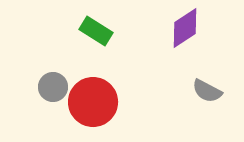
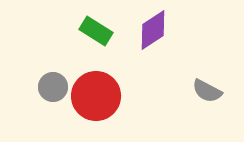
purple diamond: moved 32 px left, 2 px down
red circle: moved 3 px right, 6 px up
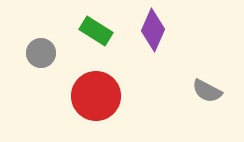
purple diamond: rotated 33 degrees counterclockwise
gray circle: moved 12 px left, 34 px up
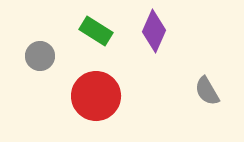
purple diamond: moved 1 px right, 1 px down
gray circle: moved 1 px left, 3 px down
gray semicircle: rotated 32 degrees clockwise
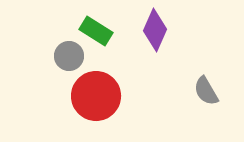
purple diamond: moved 1 px right, 1 px up
gray circle: moved 29 px right
gray semicircle: moved 1 px left
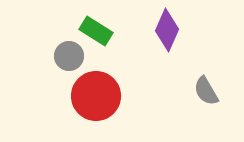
purple diamond: moved 12 px right
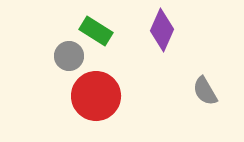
purple diamond: moved 5 px left
gray semicircle: moved 1 px left
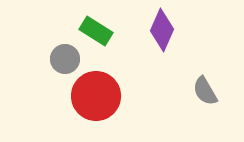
gray circle: moved 4 px left, 3 px down
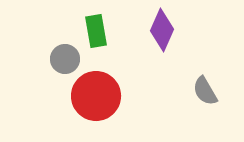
green rectangle: rotated 48 degrees clockwise
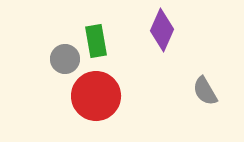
green rectangle: moved 10 px down
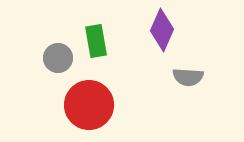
gray circle: moved 7 px left, 1 px up
gray semicircle: moved 17 px left, 14 px up; rotated 56 degrees counterclockwise
red circle: moved 7 px left, 9 px down
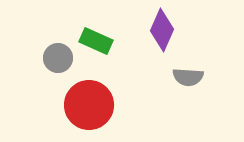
green rectangle: rotated 56 degrees counterclockwise
